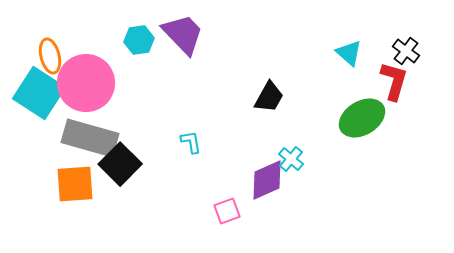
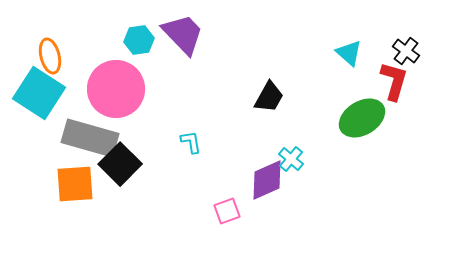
pink circle: moved 30 px right, 6 px down
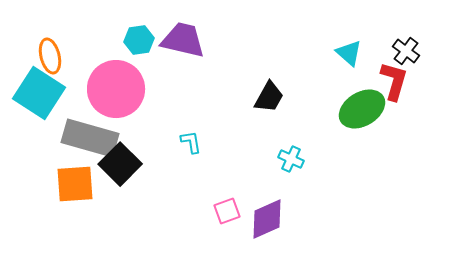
purple trapezoid: moved 6 px down; rotated 33 degrees counterclockwise
green ellipse: moved 9 px up
cyan cross: rotated 15 degrees counterclockwise
purple diamond: moved 39 px down
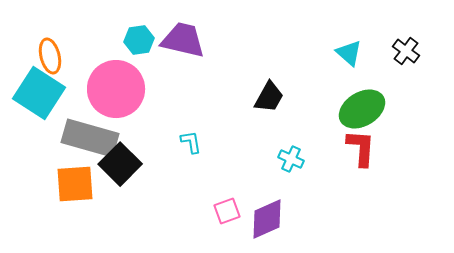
red L-shape: moved 33 px left, 67 px down; rotated 12 degrees counterclockwise
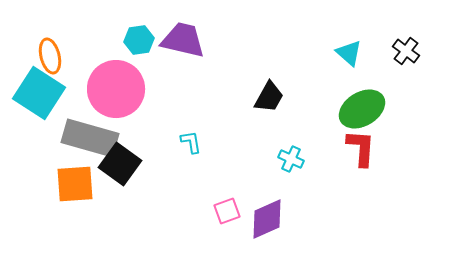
black square: rotated 9 degrees counterclockwise
